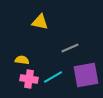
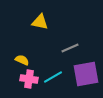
yellow semicircle: rotated 16 degrees clockwise
purple square: moved 1 px up
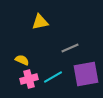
yellow triangle: rotated 24 degrees counterclockwise
pink cross: rotated 24 degrees counterclockwise
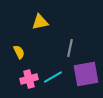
gray line: rotated 54 degrees counterclockwise
yellow semicircle: moved 3 px left, 8 px up; rotated 40 degrees clockwise
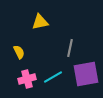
pink cross: moved 2 px left
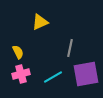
yellow triangle: rotated 12 degrees counterclockwise
yellow semicircle: moved 1 px left
pink cross: moved 6 px left, 5 px up
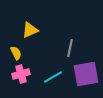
yellow triangle: moved 10 px left, 8 px down
yellow semicircle: moved 2 px left, 1 px down
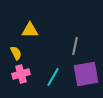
yellow triangle: rotated 24 degrees clockwise
gray line: moved 5 px right, 2 px up
cyan line: rotated 30 degrees counterclockwise
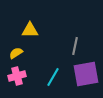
yellow semicircle: rotated 96 degrees counterclockwise
pink cross: moved 4 px left, 2 px down
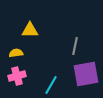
yellow semicircle: rotated 24 degrees clockwise
cyan line: moved 2 px left, 8 px down
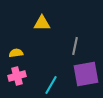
yellow triangle: moved 12 px right, 7 px up
